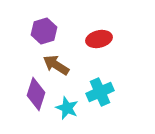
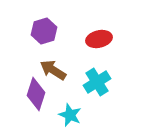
brown arrow: moved 3 px left, 5 px down
cyan cross: moved 3 px left, 10 px up; rotated 8 degrees counterclockwise
cyan star: moved 3 px right, 7 px down
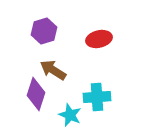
cyan cross: moved 15 px down; rotated 28 degrees clockwise
